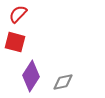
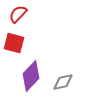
red square: moved 1 px left, 1 px down
purple diamond: rotated 12 degrees clockwise
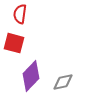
red semicircle: moved 2 px right; rotated 36 degrees counterclockwise
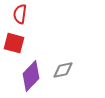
gray diamond: moved 12 px up
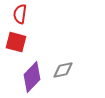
red square: moved 2 px right, 1 px up
purple diamond: moved 1 px right, 1 px down
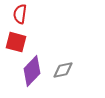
purple diamond: moved 6 px up
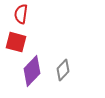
red semicircle: moved 1 px right
gray diamond: rotated 35 degrees counterclockwise
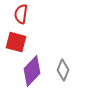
gray diamond: rotated 20 degrees counterclockwise
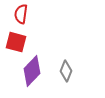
gray diamond: moved 3 px right, 1 px down
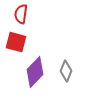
purple diamond: moved 3 px right, 1 px down
